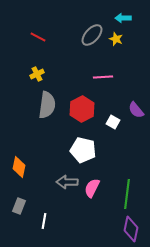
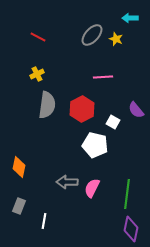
cyan arrow: moved 7 px right
white pentagon: moved 12 px right, 5 px up
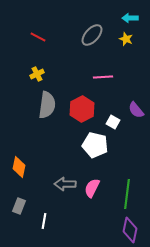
yellow star: moved 10 px right
gray arrow: moved 2 px left, 2 px down
purple diamond: moved 1 px left, 1 px down
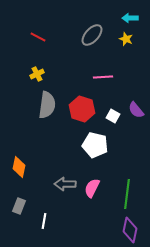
red hexagon: rotated 15 degrees counterclockwise
white square: moved 6 px up
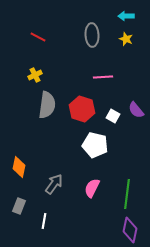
cyan arrow: moved 4 px left, 2 px up
gray ellipse: rotated 45 degrees counterclockwise
yellow cross: moved 2 px left, 1 px down
gray arrow: moved 11 px left; rotated 125 degrees clockwise
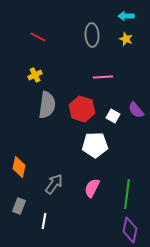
white pentagon: rotated 15 degrees counterclockwise
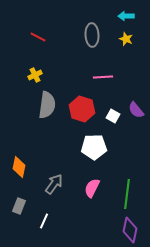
white pentagon: moved 1 px left, 2 px down
white line: rotated 14 degrees clockwise
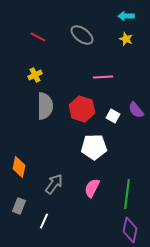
gray ellipse: moved 10 px left; rotated 50 degrees counterclockwise
gray semicircle: moved 2 px left, 1 px down; rotated 8 degrees counterclockwise
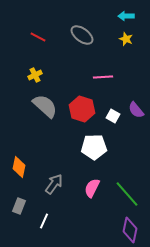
gray semicircle: rotated 48 degrees counterclockwise
green line: rotated 48 degrees counterclockwise
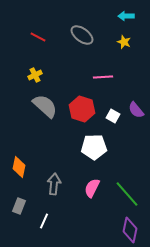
yellow star: moved 2 px left, 3 px down
gray arrow: rotated 30 degrees counterclockwise
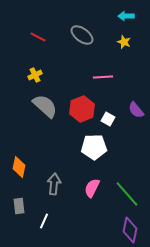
red hexagon: rotated 20 degrees clockwise
white square: moved 5 px left, 3 px down
gray rectangle: rotated 28 degrees counterclockwise
